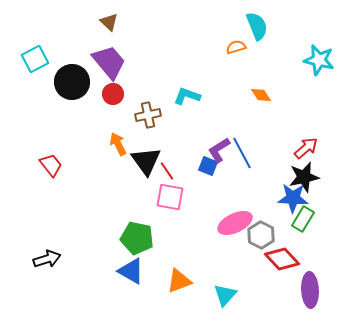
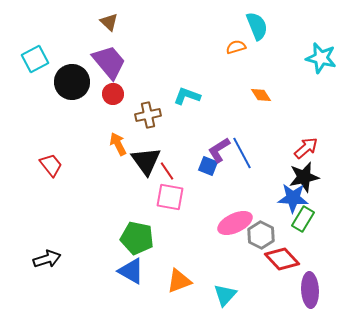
cyan star: moved 2 px right, 2 px up
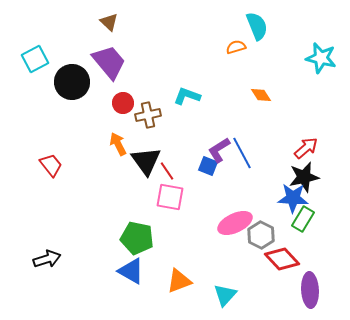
red circle: moved 10 px right, 9 px down
